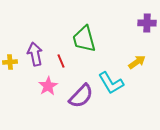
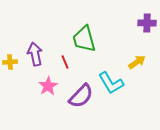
red line: moved 4 px right, 1 px down
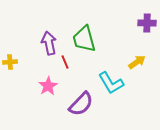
purple arrow: moved 14 px right, 11 px up
purple semicircle: moved 8 px down
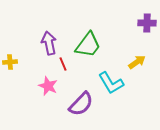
green trapezoid: moved 4 px right, 6 px down; rotated 128 degrees counterclockwise
red line: moved 2 px left, 2 px down
pink star: rotated 18 degrees counterclockwise
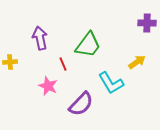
purple arrow: moved 9 px left, 5 px up
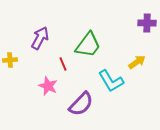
purple arrow: rotated 40 degrees clockwise
yellow cross: moved 2 px up
cyan L-shape: moved 2 px up
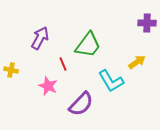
yellow cross: moved 1 px right, 10 px down; rotated 16 degrees clockwise
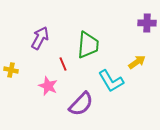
green trapezoid: rotated 32 degrees counterclockwise
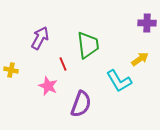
green trapezoid: rotated 12 degrees counterclockwise
yellow arrow: moved 3 px right, 3 px up
cyan L-shape: moved 8 px right
purple semicircle: rotated 24 degrees counterclockwise
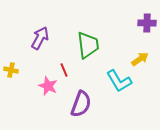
red line: moved 1 px right, 6 px down
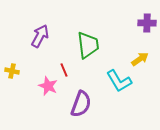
purple arrow: moved 2 px up
yellow cross: moved 1 px right, 1 px down
